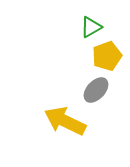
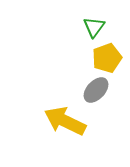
green triangle: moved 3 px right; rotated 25 degrees counterclockwise
yellow pentagon: moved 2 px down
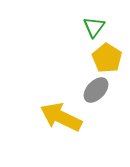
yellow pentagon: rotated 20 degrees counterclockwise
yellow arrow: moved 4 px left, 4 px up
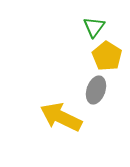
yellow pentagon: moved 2 px up
gray ellipse: rotated 24 degrees counterclockwise
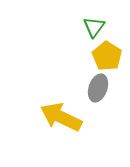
gray ellipse: moved 2 px right, 2 px up
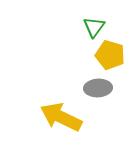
yellow pentagon: moved 3 px right, 1 px up; rotated 16 degrees counterclockwise
gray ellipse: rotated 68 degrees clockwise
